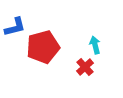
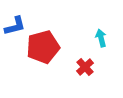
blue L-shape: moved 1 px up
cyan arrow: moved 6 px right, 7 px up
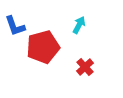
blue L-shape: rotated 85 degrees clockwise
cyan arrow: moved 22 px left, 13 px up; rotated 42 degrees clockwise
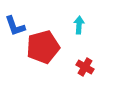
cyan arrow: rotated 24 degrees counterclockwise
red cross: rotated 18 degrees counterclockwise
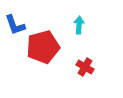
blue L-shape: moved 1 px up
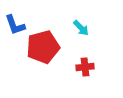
cyan arrow: moved 2 px right, 3 px down; rotated 132 degrees clockwise
red cross: rotated 36 degrees counterclockwise
